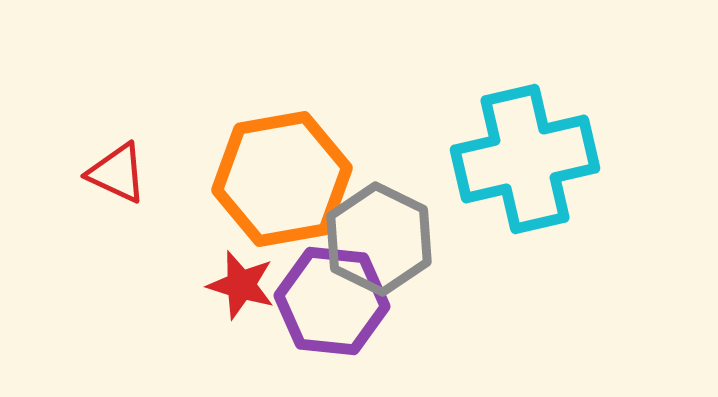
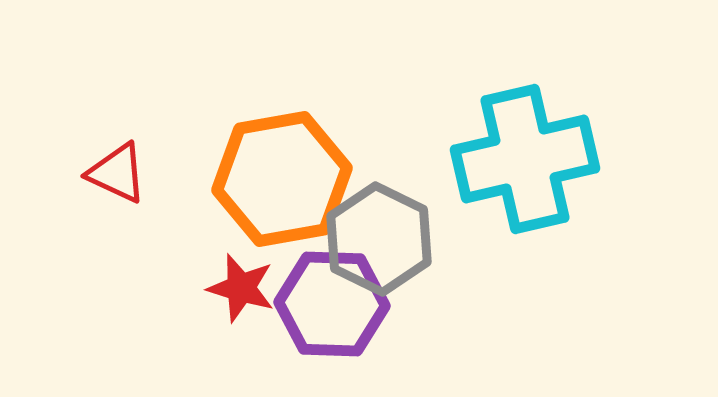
red star: moved 3 px down
purple hexagon: moved 3 px down; rotated 4 degrees counterclockwise
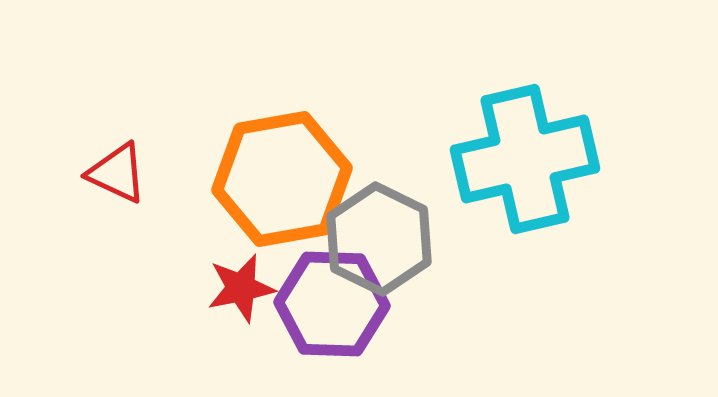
red star: rotated 28 degrees counterclockwise
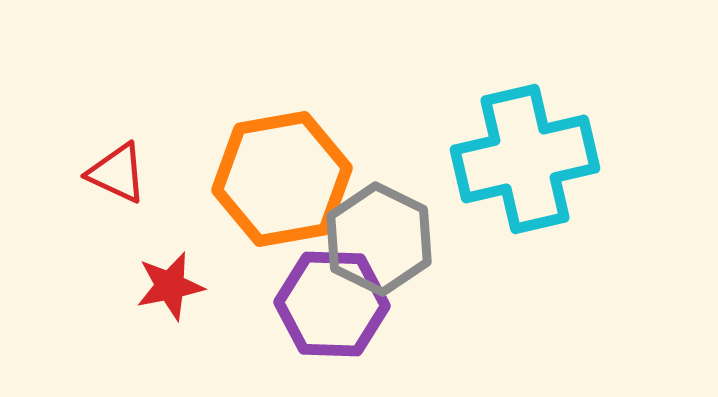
red star: moved 71 px left, 2 px up
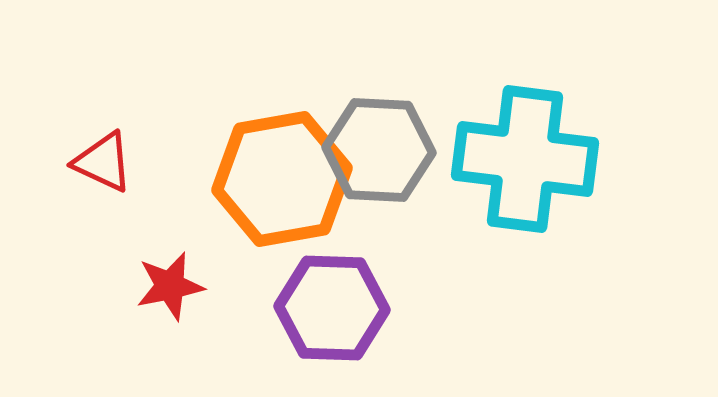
cyan cross: rotated 20 degrees clockwise
red triangle: moved 14 px left, 11 px up
gray hexagon: moved 89 px up; rotated 23 degrees counterclockwise
purple hexagon: moved 4 px down
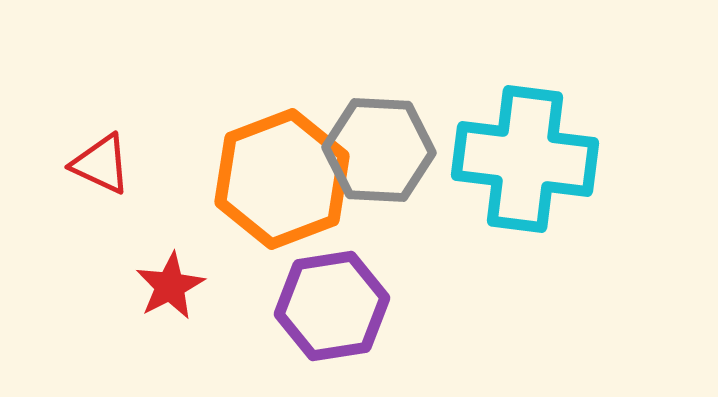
red triangle: moved 2 px left, 2 px down
orange hexagon: rotated 11 degrees counterclockwise
red star: rotated 16 degrees counterclockwise
purple hexagon: moved 2 px up; rotated 11 degrees counterclockwise
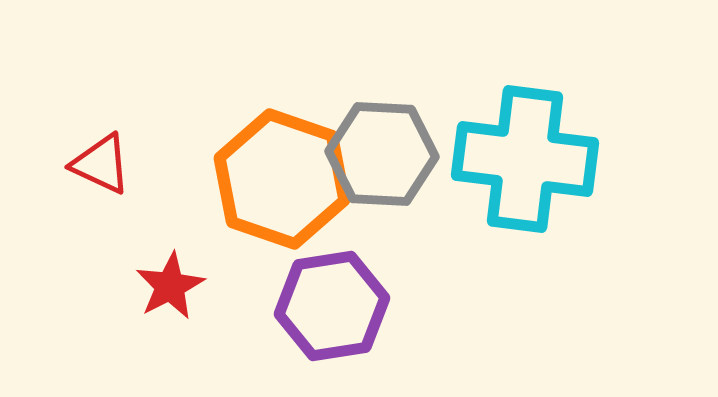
gray hexagon: moved 3 px right, 4 px down
orange hexagon: rotated 20 degrees counterclockwise
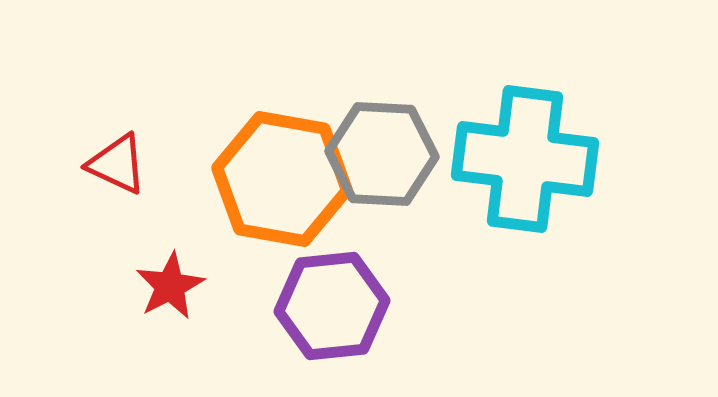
red triangle: moved 16 px right
orange hexagon: rotated 9 degrees counterclockwise
purple hexagon: rotated 3 degrees clockwise
